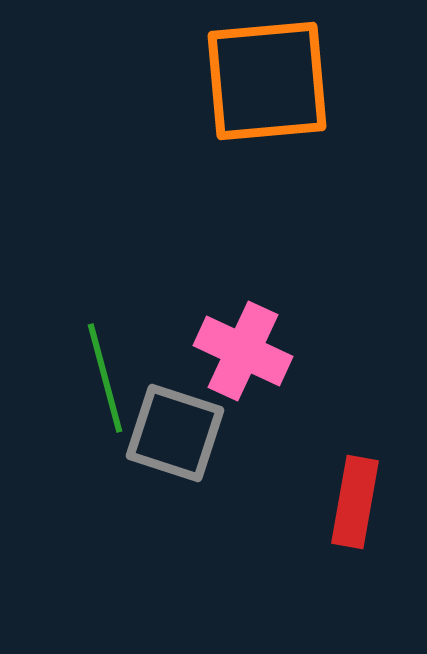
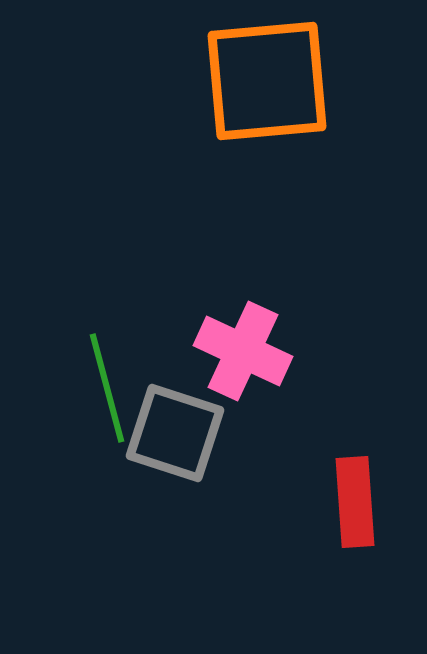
green line: moved 2 px right, 10 px down
red rectangle: rotated 14 degrees counterclockwise
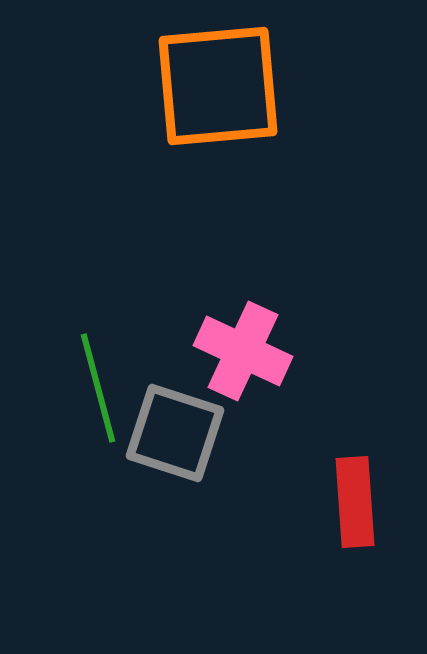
orange square: moved 49 px left, 5 px down
green line: moved 9 px left
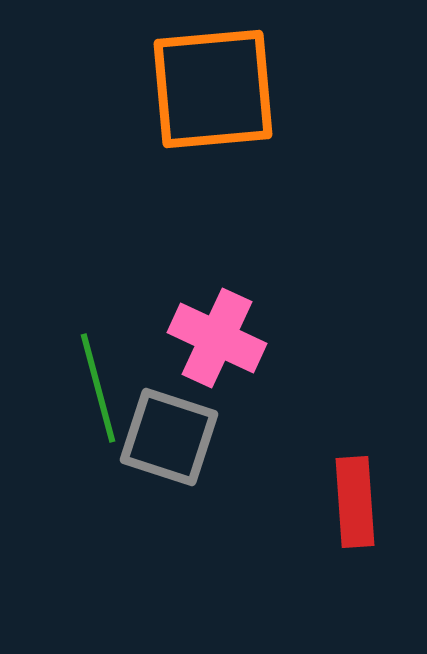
orange square: moved 5 px left, 3 px down
pink cross: moved 26 px left, 13 px up
gray square: moved 6 px left, 4 px down
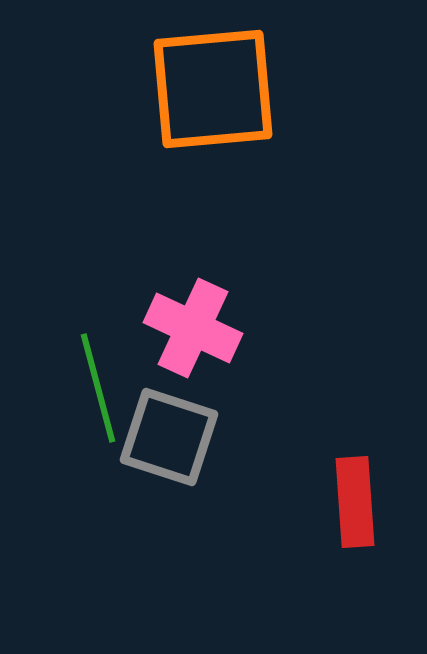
pink cross: moved 24 px left, 10 px up
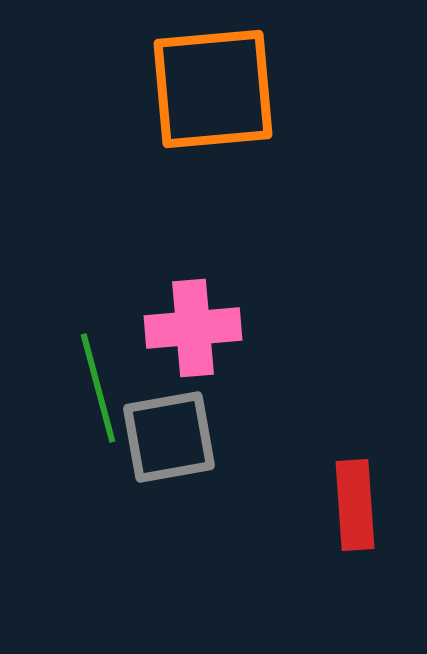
pink cross: rotated 30 degrees counterclockwise
gray square: rotated 28 degrees counterclockwise
red rectangle: moved 3 px down
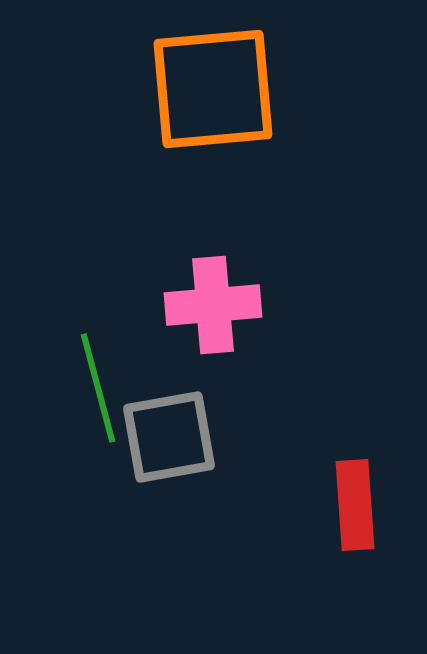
pink cross: moved 20 px right, 23 px up
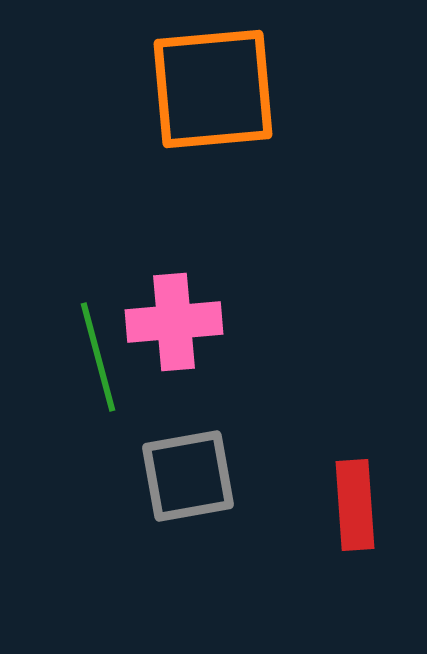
pink cross: moved 39 px left, 17 px down
green line: moved 31 px up
gray square: moved 19 px right, 39 px down
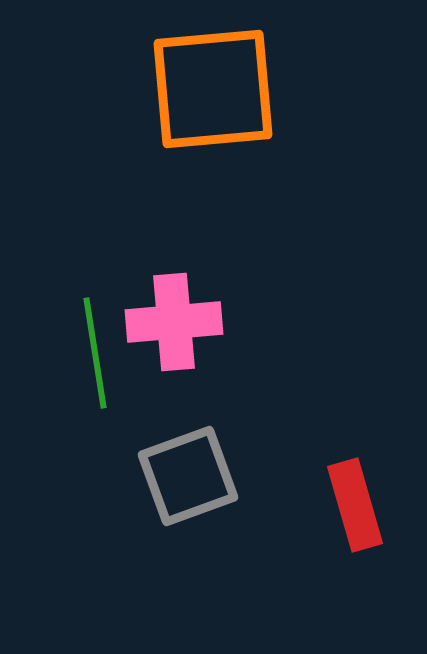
green line: moved 3 px left, 4 px up; rotated 6 degrees clockwise
gray square: rotated 10 degrees counterclockwise
red rectangle: rotated 12 degrees counterclockwise
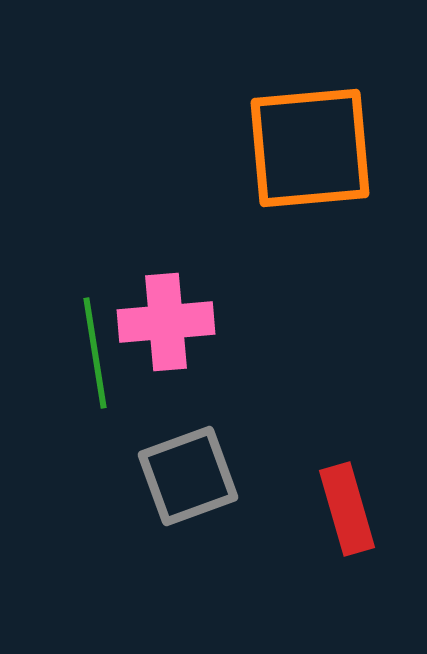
orange square: moved 97 px right, 59 px down
pink cross: moved 8 px left
red rectangle: moved 8 px left, 4 px down
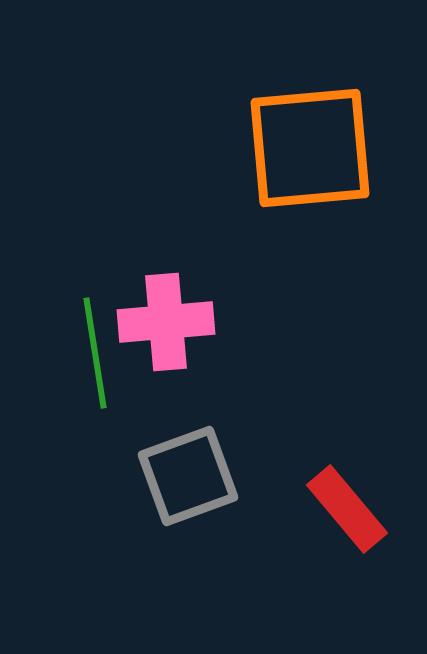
red rectangle: rotated 24 degrees counterclockwise
